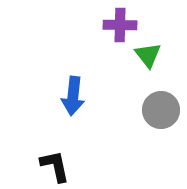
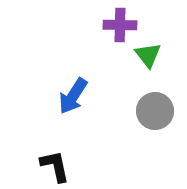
blue arrow: rotated 27 degrees clockwise
gray circle: moved 6 px left, 1 px down
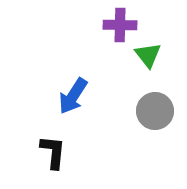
black L-shape: moved 2 px left, 14 px up; rotated 18 degrees clockwise
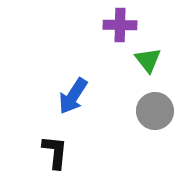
green triangle: moved 5 px down
black L-shape: moved 2 px right
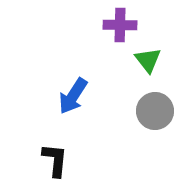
black L-shape: moved 8 px down
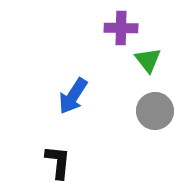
purple cross: moved 1 px right, 3 px down
black L-shape: moved 3 px right, 2 px down
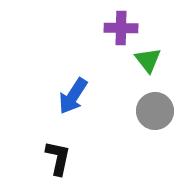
black L-shape: moved 4 px up; rotated 6 degrees clockwise
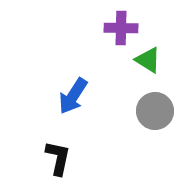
green triangle: rotated 20 degrees counterclockwise
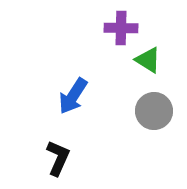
gray circle: moved 1 px left
black L-shape: rotated 12 degrees clockwise
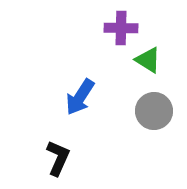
blue arrow: moved 7 px right, 1 px down
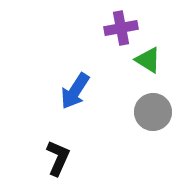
purple cross: rotated 12 degrees counterclockwise
blue arrow: moved 5 px left, 6 px up
gray circle: moved 1 px left, 1 px down
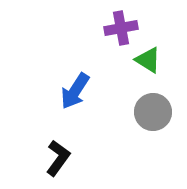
black L-shape: rotated 12 degrees clockwise
